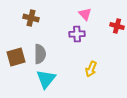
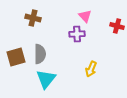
pink triangle: moved 2 px down
brown cross: moved 2 px right
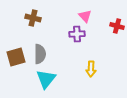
yellow arrow: rotated 21 degrees counterclockwise
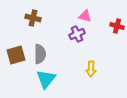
pink triangle: rotated 32 degrees counterclockwise
purple cross: rotated 21 degrees counterclockwise
brown square: moved 2 px up
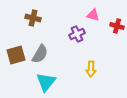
pink triangle: moved 8 px right, 1 px up
gray semicircle: rotated 30 degrees clockwise
cyan triangle: moved 3 px down
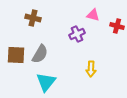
brown square: rotated 18 degrees clockwise
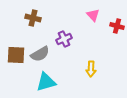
pink triangle: rotated 32 degrees clockwise
purple cross: moved 13 px left, 5 px down
gray semicircle: rotated 30 degrees clockwise
cyan triangle: rotated 35 degrees clockwise
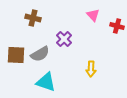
purple cross: rotated 21 degrees counterclockwise
cyan triangle: rotated 35 degrees clockwise
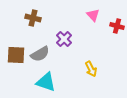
yellow arrow: rotated 28 degrees counterclockwise
